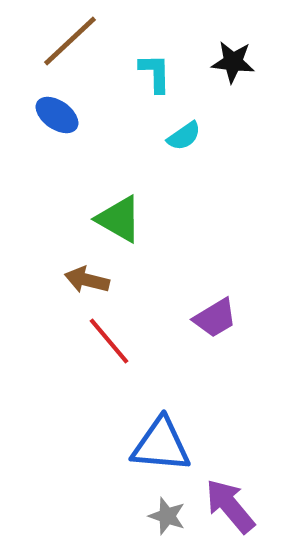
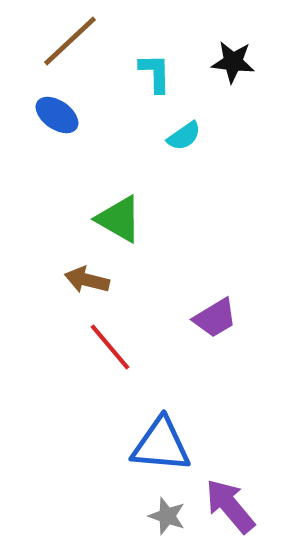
red line: moved 1 px right, 6 px down
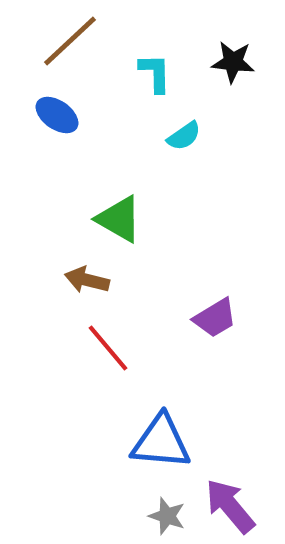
red line: moved 2 px left, 1 px down
blue triangle: moved 3 px up
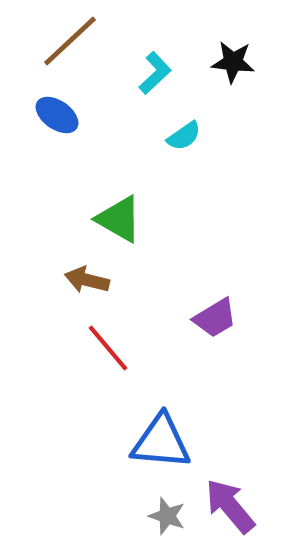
cyan L-shape: rotated 48 degrees clockwise
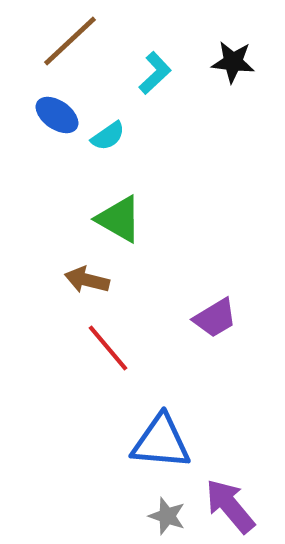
cyan semicircle: moved 76 px left
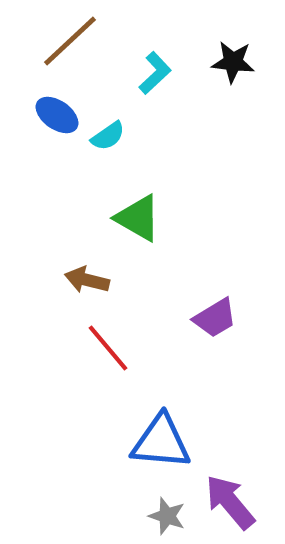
green triangle: moved 19 px right, 1 px up
purple arrow: moved 4 px up
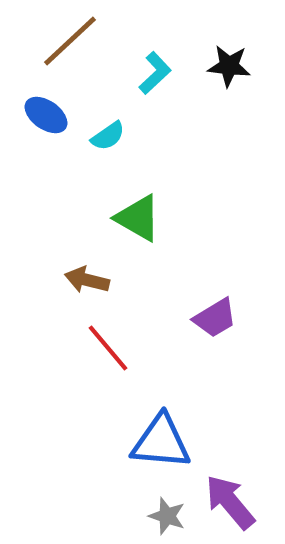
black star: moved 4 px left, 4 px down
blue ellipse: moved 11 px left
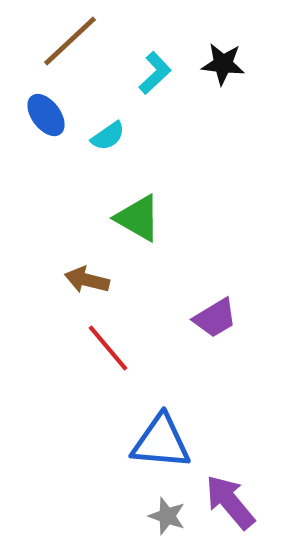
black star: moved 6 px left, 2 px up
blue ellipse: rotated 18 degrees clockwise
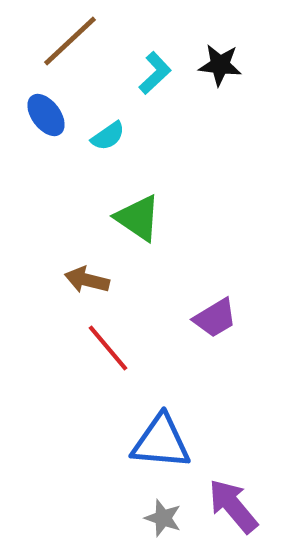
black star: moved 3 px left, 1 px down
green triangle: rotated 4 degrees clockwise
purple arrow: moved 3 px right, 4 px down
gray star: moved 4 px left, 2 px down
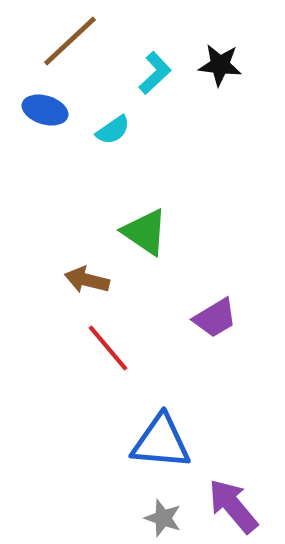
blue ellipse: moved 1 px left, 5 px up; rotated 36 degrees counterclockwise
cyan semicircle: moved 5 px right, 6 px up
green triangle: moved 7 px right, 14 px down
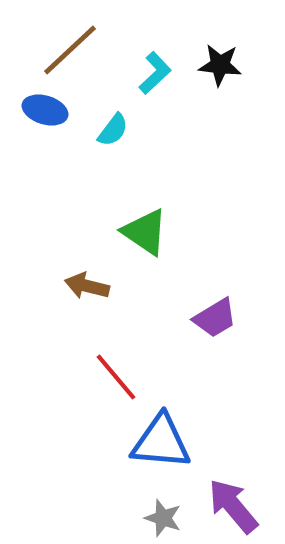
brown line: moved 9 px down
cyan semicircle: rotated 18 degrees counterclockwise
brown arrow: moved 6 px down
red line: moved 8 px right, 29 px down
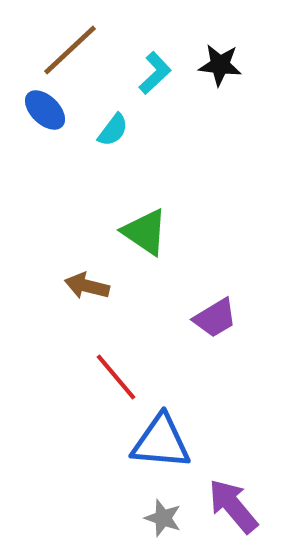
blue ellipse: rotated 27 degrees clockwise
